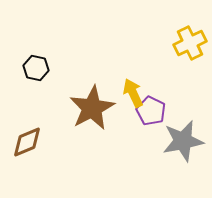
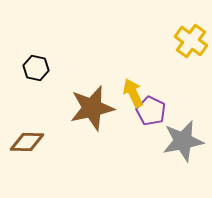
yellow cross: moved 1 px right, 2 px up; rotated 28 degrees counterclockwise
brown star: rotated 15 degrees clockwise
brown diamond: rotated 24 degrees clockwise
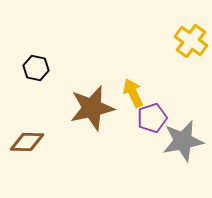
purple pentagon: moved 1 px right, 7 px down; rotated 28 degrees clockwise
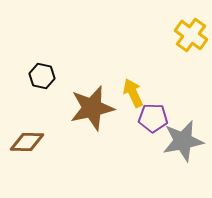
yellow cross: moved 6 px up
black hexagon: moved 6 px right, 8 px down
purple pentagon: moved 1 px right; rotated 20 degrees clockwise
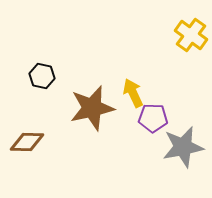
gray star: moved 6 px down
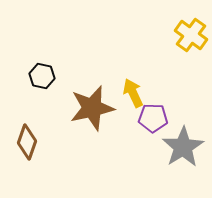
brown diamond: rotated 72 degrees counterclockwise
gray star: rotated 21 degrees counterclockwise
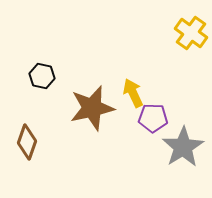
yellow cross: moved 2 px up
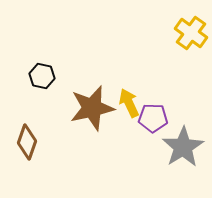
yellow arrow: moved 4 px left, 10 px down
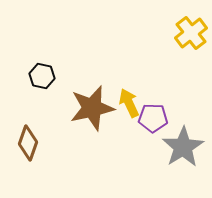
yellow cross: rotated 16 degrees clockwise
brown diamond: moved 1 px right, 1 px down
